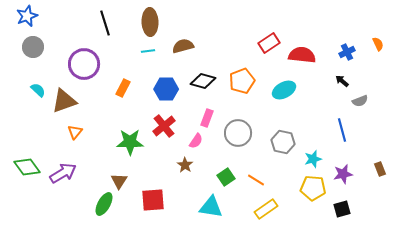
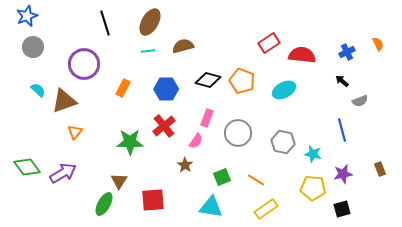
brown ellipse at (150, 22): rotated 32 degrees clockwise
black diamond at (203, 81): moved 5 px right, 1 px up
orange pentagon at (242, 81): rotated 30 degrees counterclockwise
cyan star at (313, 159): moved 5 px up; rotated 30 degrees clockwise
green square at (226, 177): moved 4 px left; rotated 12 degrees clockwise
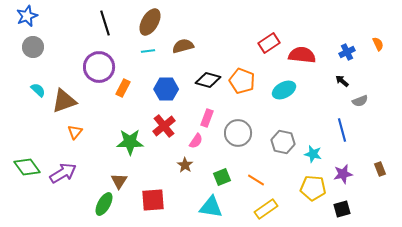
purple circle at (84, 64): moved 15 px right, 3 px down
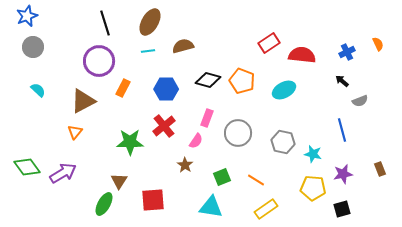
purple circle at (99, 67): moved 6 px up
brown triangle at (64, 101): moved 19 px right; rotated 8 degrees counterclockwise
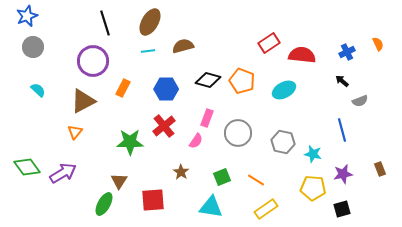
purple circle at (99, 61): moved 6 px left
brown star at (185, 165): moved 4 px left, 7 px down
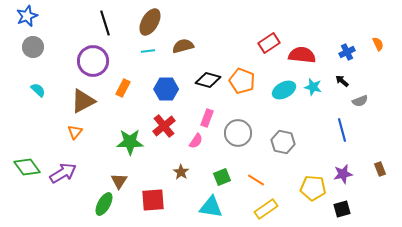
cyan star at (313, 154): moved 67 px up
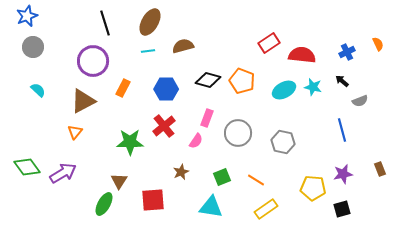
brown star at (181, 172): rotated 14 degrees clockwise
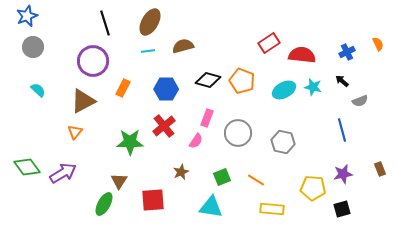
yellow rectangle at (266, 209): moved 6 px right; rotated 40 degrees clockwise
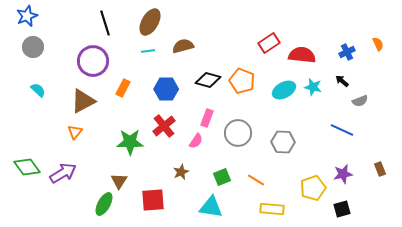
blue line at (342, 130): rotated 50 degrees counterclockwise
gray hexagon at (283, 142): rotated 10 degrees counterclockwise
yellow pentagon at (313, 188): rotated 25 degrees counterclockwise
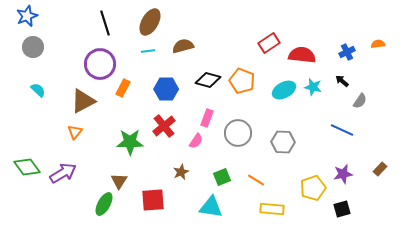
orange semicircle at (378, 44): rotated 72 degrees counterclockwise
purple circle at (93, 61): moved 7 px right, 3 px down
gray semicircle at (360, 101): rotated 35 degrees counterclockwise
brown rectangle at (380, 169): rotated 64 degrees clockwise
